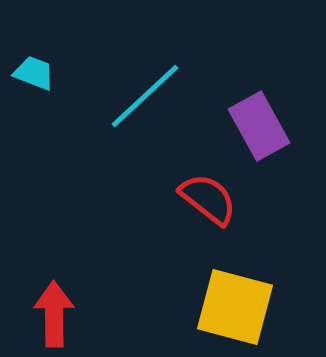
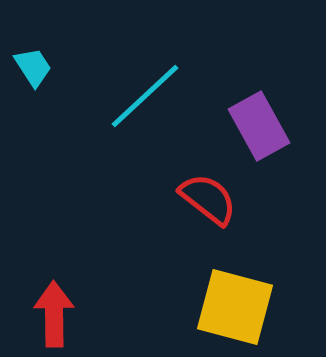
cyan trapezoid: moved 1 px left, 6 px up; rotated 36 degrees clockwise
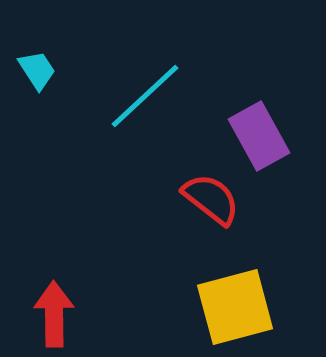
cyan trapezoid: moved 4 px right, 3 px down
purple rectangle: moved 10 px down
red semicircle: moved 3 px right
yellow square: rotated 30 degrees counterclockwise
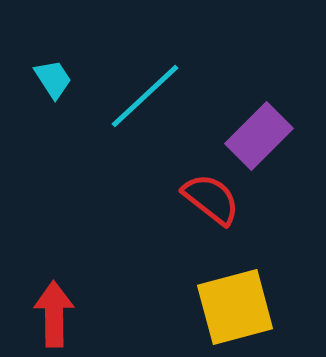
cyan trapezoid: moved 16 px right, 9 px down
purple rectangle: rotated 74 degrees clockwise
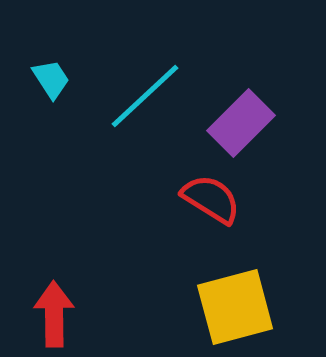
cyan trapezoid: moved 2 px left
purple rectangle: moved 18 px left, 13 px up
red semicircle: rotated 6 degrees counterclockwise
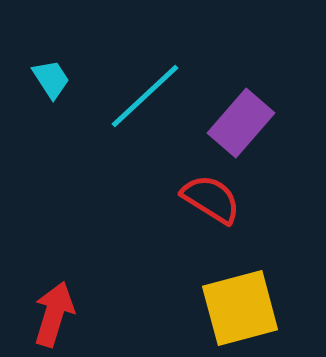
purple rectangle: rotated 4 degrees counterclockwise
yellow square: moved 5 px right, 1 px down
red arrow: rotated 18 degrees clockwise
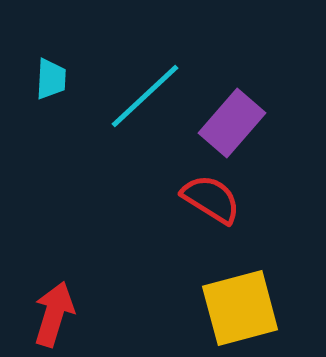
cyan trapezoid: rotated 36 degrees clockwise
purple rectangle: moved 9 px left
